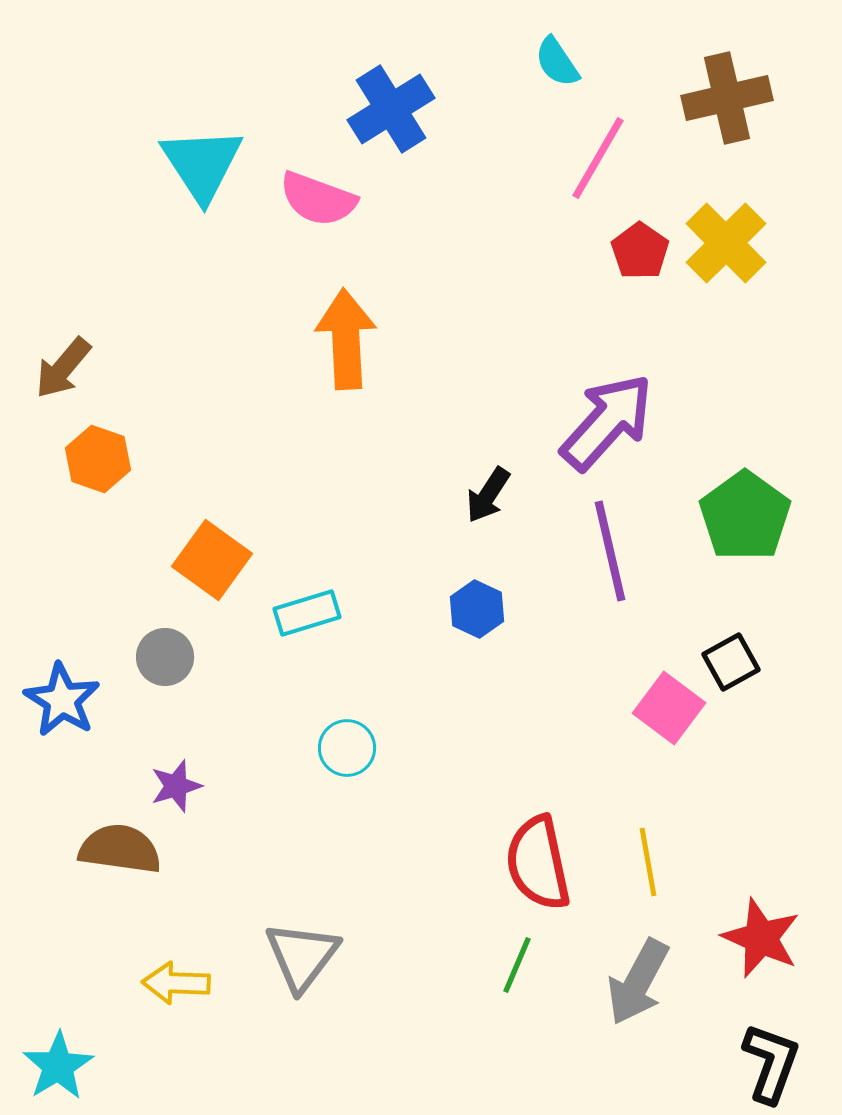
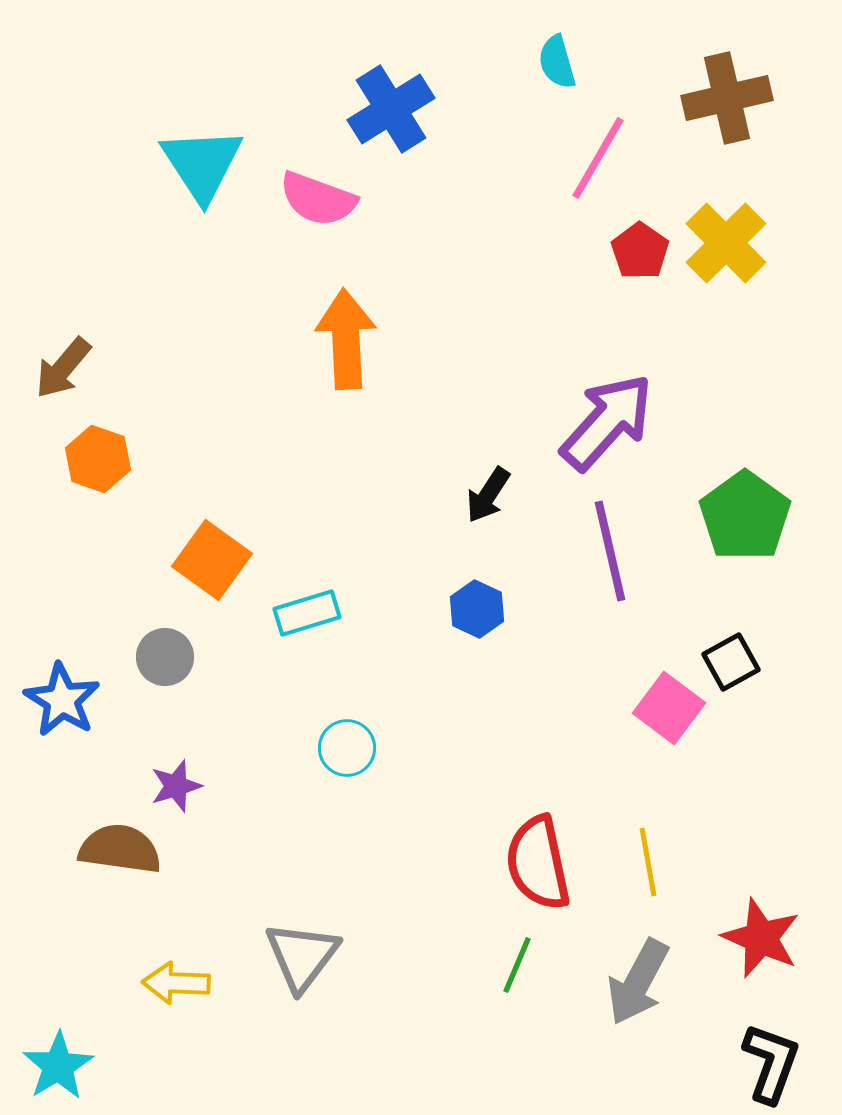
cyan semicircle: rotated 18 degrees clockwise
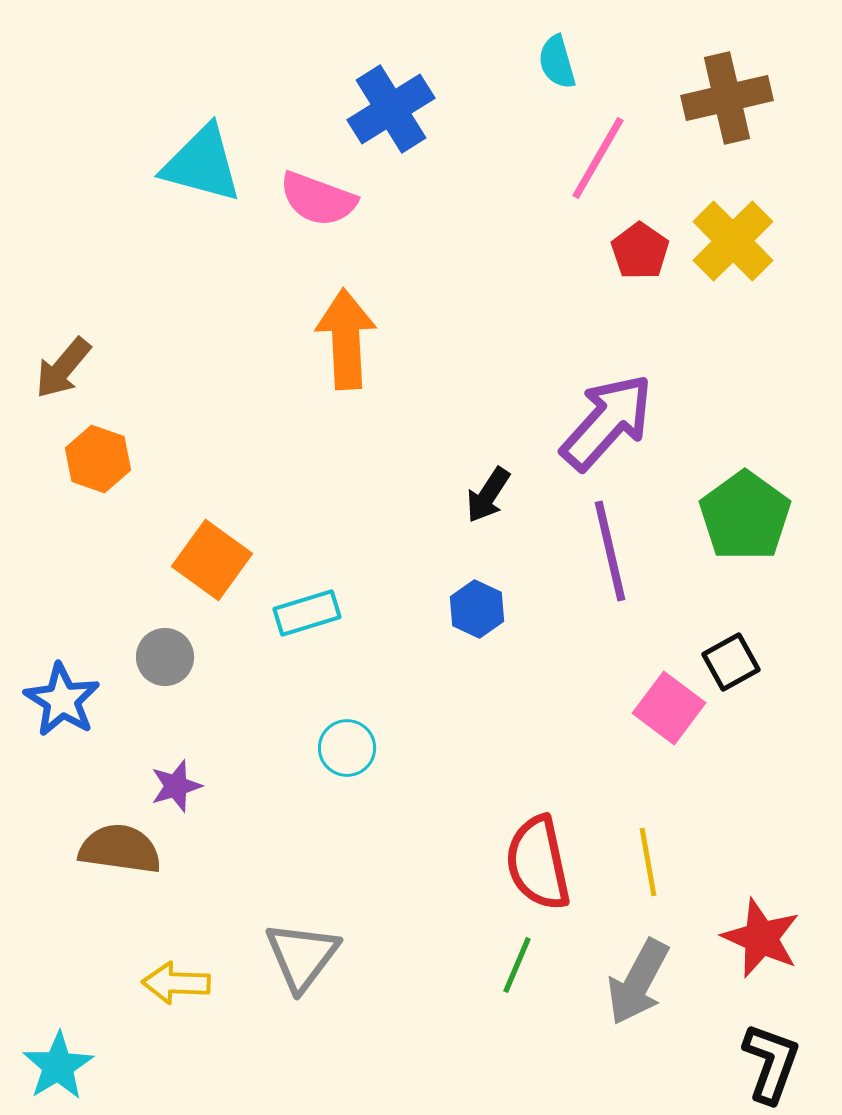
cyan triangle: rotated 42 degrees counterclockwise
yellow cross: moved 7 px right, 2 px up
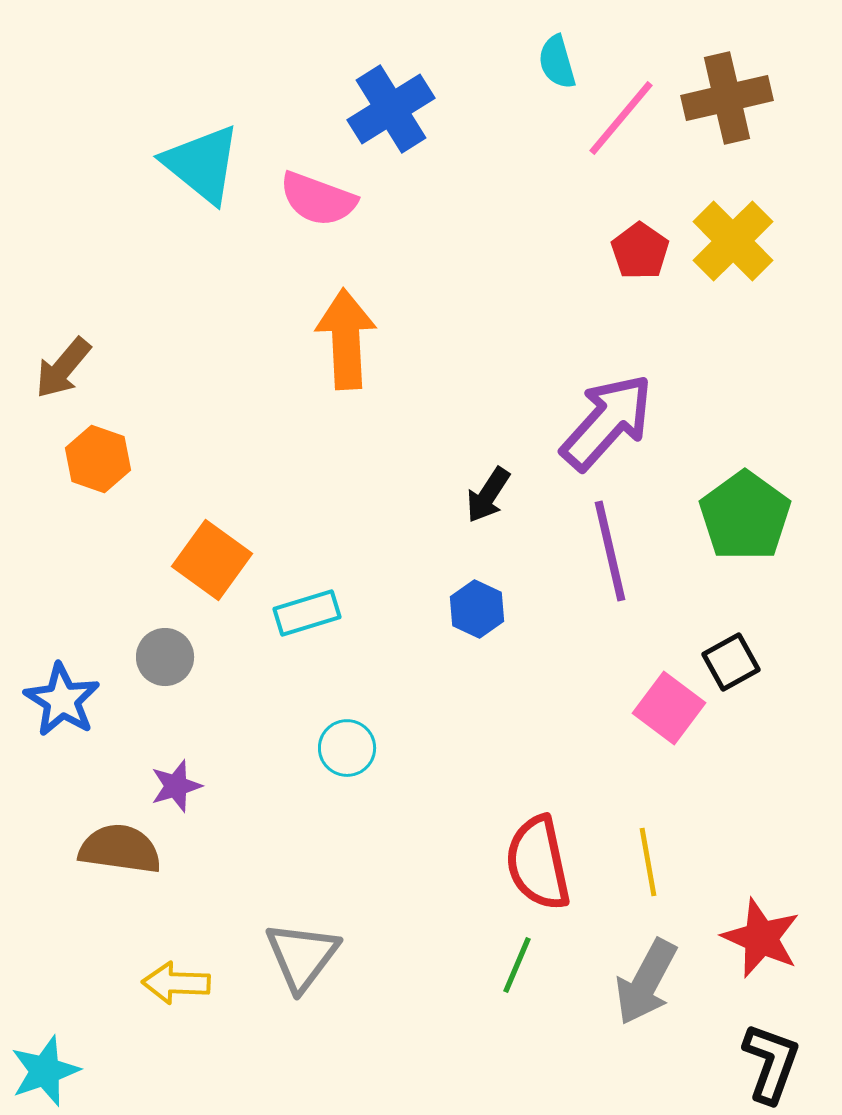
pink line: moved 23 px right, 40 px up; rotated 10 degrees clockwise
cyan triangle: rotated 24 degrees clockwise
gray arrow: moved 8 px right
cyan star: moved 13 px left, 5 px down; rotated 12 degrees clockwise
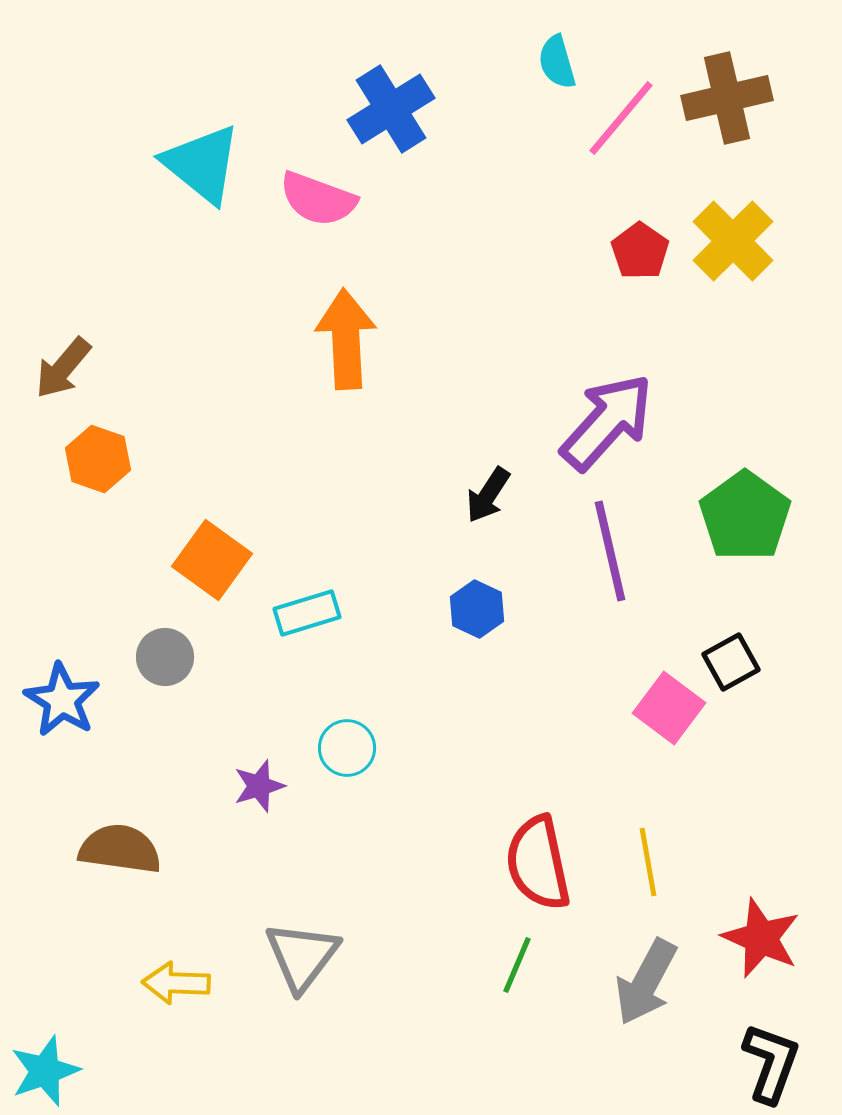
purple star: moved 83 px right
